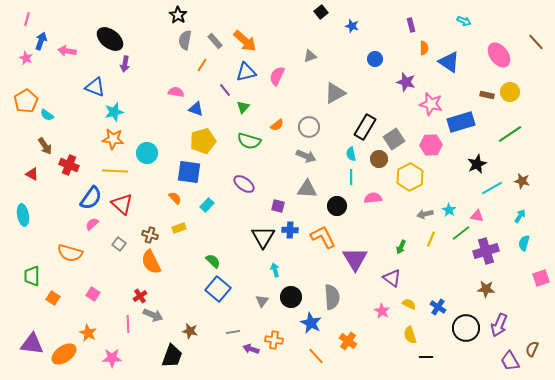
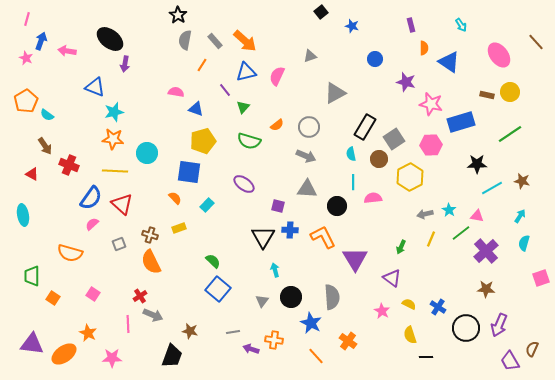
cyan arrow at (464, 21): moved 3 px left, 4 px down; rotated 32 degrees clockwise
black star at (477, 164): rotated 24 degrees clockwise
cyan line at (351, 177): moved 2 px right, 5 px down
gray square at (119, 244): rotated 32 degrees clockwise
purple cross at (486, 251): rotated 25 degrees counterclockwise
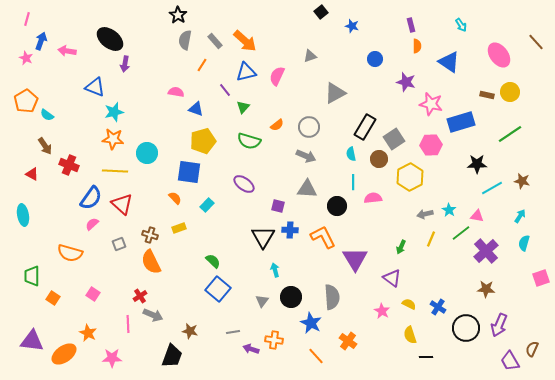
orange semicircle at (424, 48): moved 7 px left, 2 px up
purple triangle at (32, 344): moved 3 px up
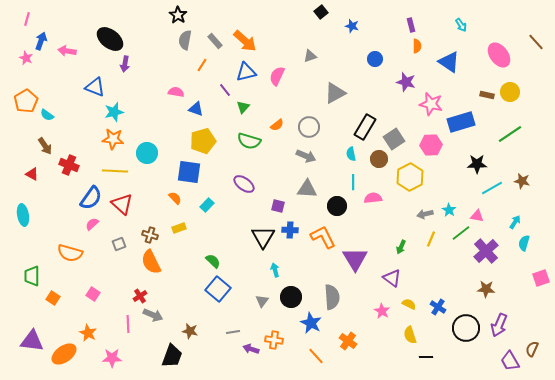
cyan arrow at (520, 216): moved 5 px left, 6 px down
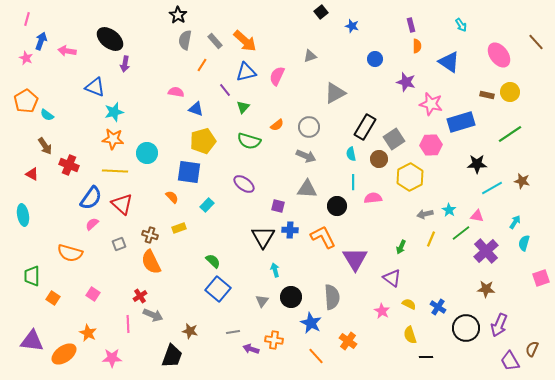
orange semicircle at (175, 198): moved 3 px left, 1 px up
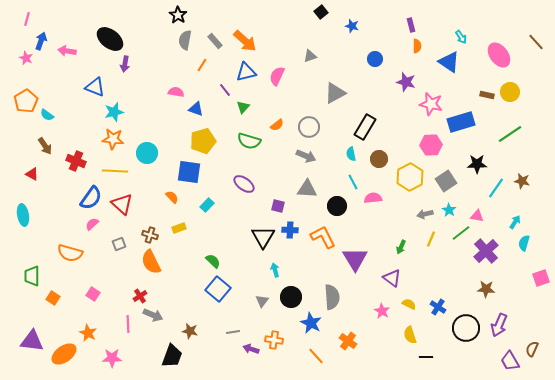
cyan arrow at (461, 25): moved 12 px down
gray square at (394, 139): moved 52 px right, 42 px down
red cross at (69, 165): moved 7 px right, 4 px up
cyan line at (353, 182): rotated 28 degrees counterclockwise
cyan line at (492, 188): moved 4 px right; rotated 25 degrees counterclockwise
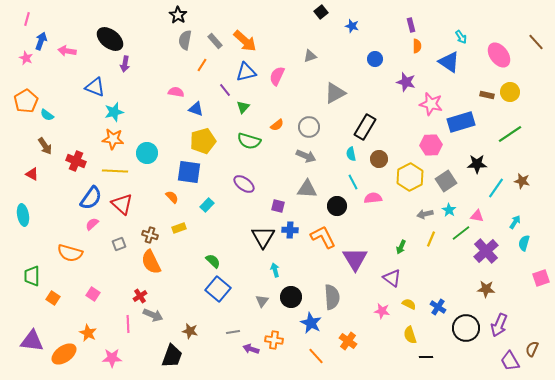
pink star at (382, 311): rotated 21 degrees counterclockwise
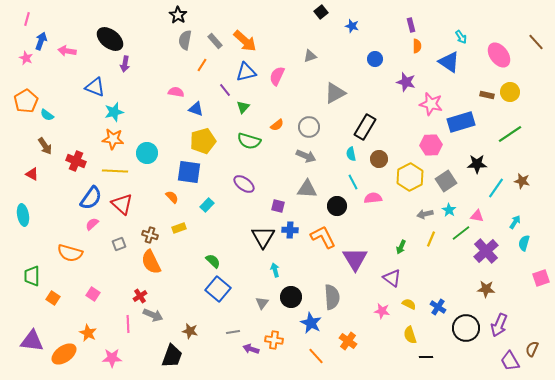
gray triangle at (262, 301): moved 2 px down
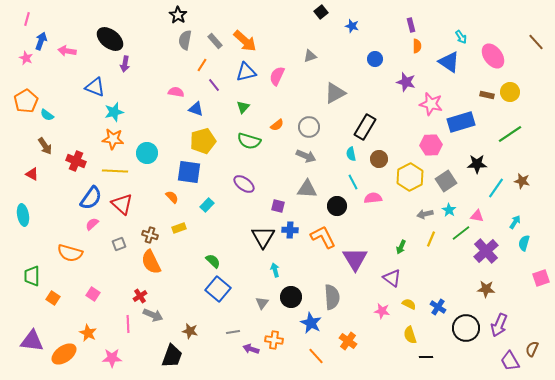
pink ellipse at (499, 55): moved 6 px left, 1 px down
purple line at (225, 90): moved 11 px left, 5 px up
